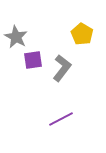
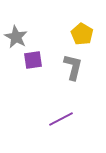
gray L-shape: moved 11 px right, 1 px up; rotated 24 degrees counterclockwise
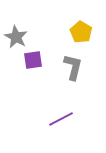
yellow pentagon: moved 1 px left, 2 px up
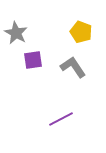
yellow pentagon: rotated 10 degrees counterclockwise
gray star: moved 4 px up
gray L-shape: rotated 48 degrees counterclockwise
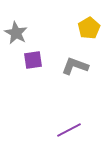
yellow pentagon: moved 8 px right, 4 px up; rotated 20 degrees clockwise
gray L-shape: moved 2 px right, 1 px up; rotated 36 degrees counterclockwise
purple line: moved 8 px right, 11 px down
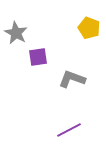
yellow pentagon: rotated 20 degrees counterclockwise
purple square: moved 5 px right, 3 px up
gray L-shape: moved 3 px left, 13 px down
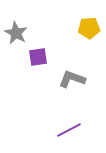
yellow pentagon: rotated 25 degrees counterclockwise
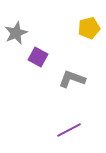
yellow pentagon: rotated 10 degrees counterclockwise
gray star: rotated 20 degrees clockwise
purple square: rotated 36 degrees clockwise
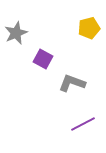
purple square: moved 5 px right, 2 px down
gray L-shape: moved 4 px down
purple line: moved 14 px right, 6 px up
